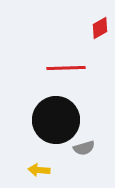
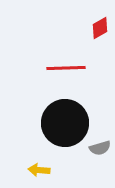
black circle: moved 9 px right, 3 px down
gray semicircle: moved 16 px right
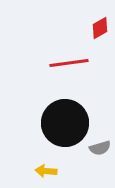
red line: moved 3 px right, 5 px up; rotated 6 degrees counterclockwise
yellow arrow: moved 7 px right, 1 px down
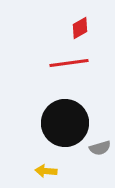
red diamond: moved 20 px left
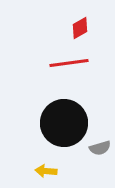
black circle: moved 1 px left
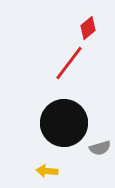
red diamond: moved 8 px right; rotated 10 degrees counterclockwise
red line: rotated 45 degrees counterclockwise
yellow arrow: moved 1 px right
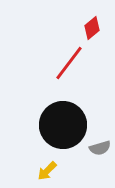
red diamond: moved 4 px right
black circle: moved 1 px left, 2 px down
yellow arrow: rotated 50 degrees counterclockwise
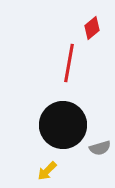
red line: rotated 27 degrees counterclockwise
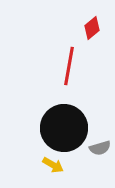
red line: moved 3 px down
black circle: moved 1 px right, 3 px down
yellow arrow: moved 6 px right, 6 px up; rotated 105 degrees counterclockwise
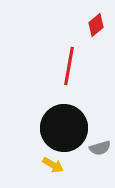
red diamond: moved 4 px right, 3 px up
